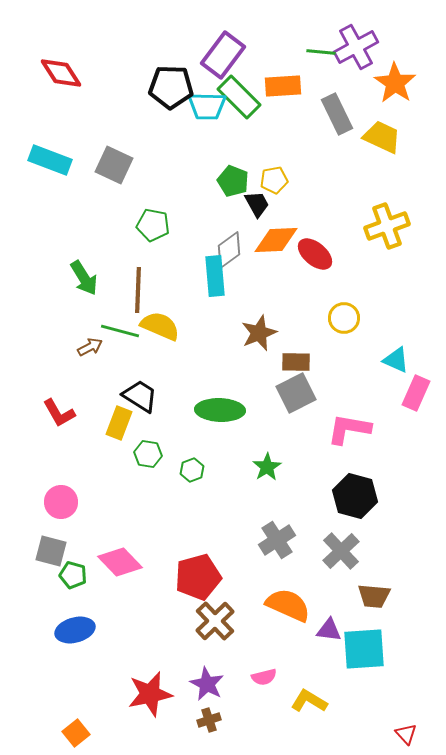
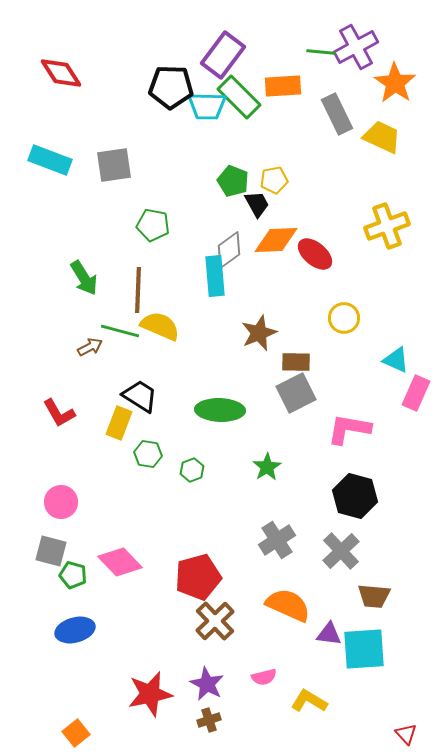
gray square at (114, 165): rotated 33 degrees counterclockwise
purple triangle at (329, 630): moved 4 px down
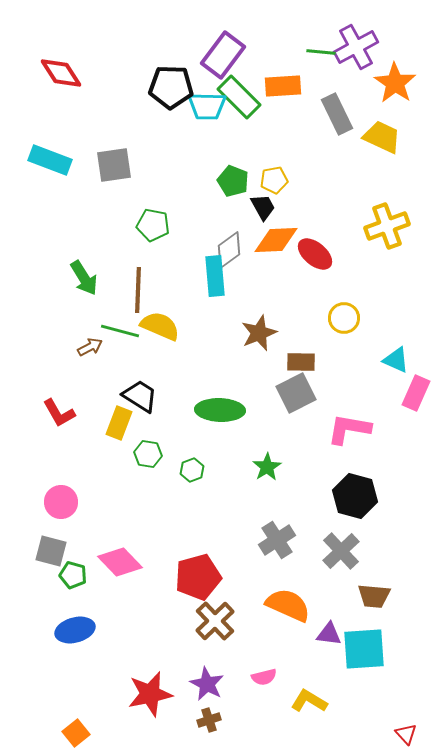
black trapezoid at (257, 204): moved 6 px right, 3 px down
brown rectangle at (296, 362): moved 5 px right
